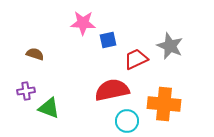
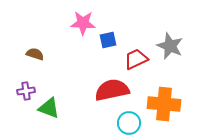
cyan circle: moved 2 px right, 2 px down
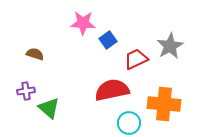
blue square: rotated 24 degrees counterclockwise
gray star: rotated 20 degrees clockwise
green triangle: rotated 20 degrees clockwise
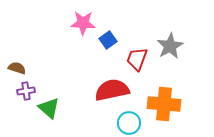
brown semicircle: moved 18 px left, 14 px down
red trapezoid: moved 1 px right; rotated 45 degrees counterclockwise
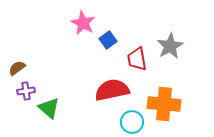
pink star: rotated 25 degrees clockwise
red trapezoid: rotated 30 degrees counterclockwise
brown semicircle: rotated 54 degrees counterclockwise
cyan circle: moved 3 px right, 1 px up
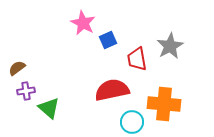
blue square: rotated 12 degrees clockwise
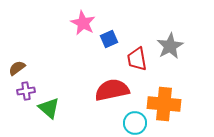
blue square: moved 1 px right, 1 px up
cyan circle: moved 3 px right, 1 px down
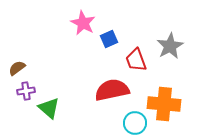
red trapezoid: moved 1 px left, 1 px down; rotated 10 degrees counterclockwise
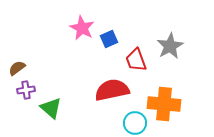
pink star: moved 1 px left, 5 px down
purple cross: moved 1 px up
green triangle: moved 2 px right
